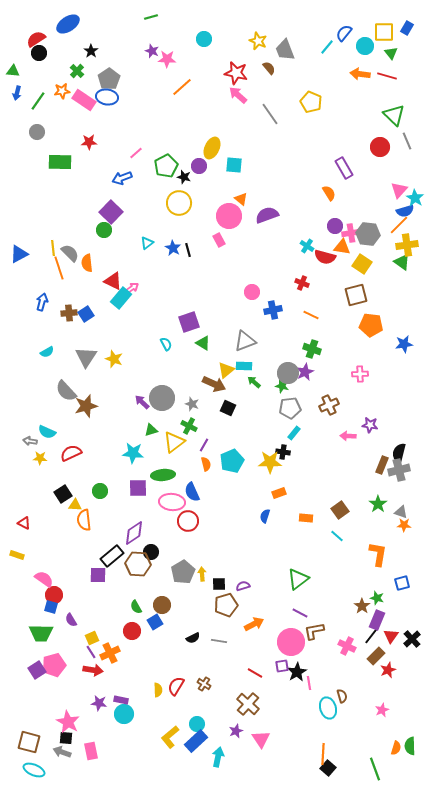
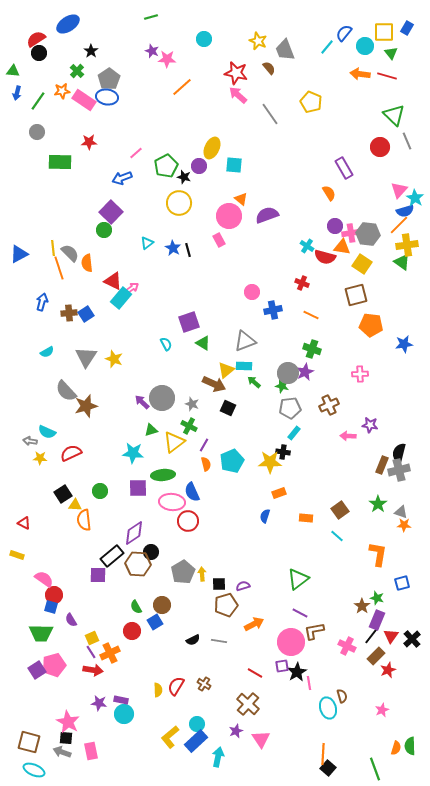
black semicircle at (193, 638): moved 2 px down
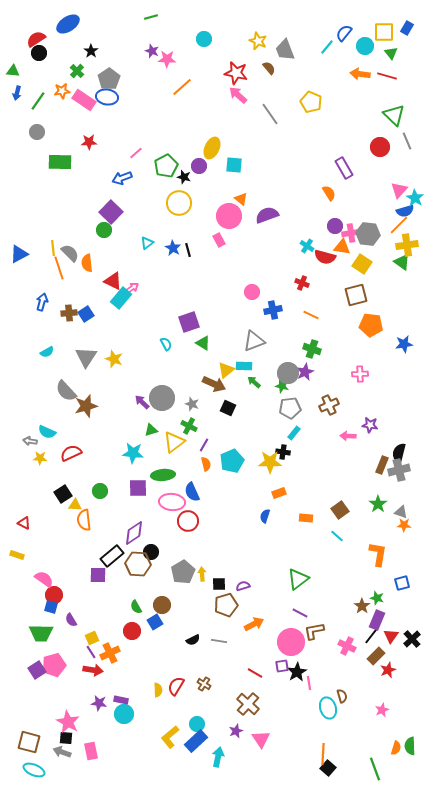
gray triangle at (245, 341): moved 9 px right
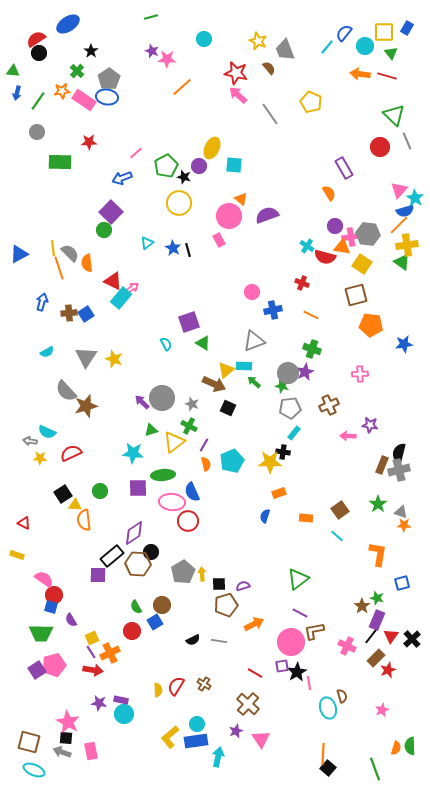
pink cross at (351, 233): moved 4 px down
brown rectangle at (376, 656): moved 2 px down
blue rectangle at (196, 741): rotated 35 degrees clockwise
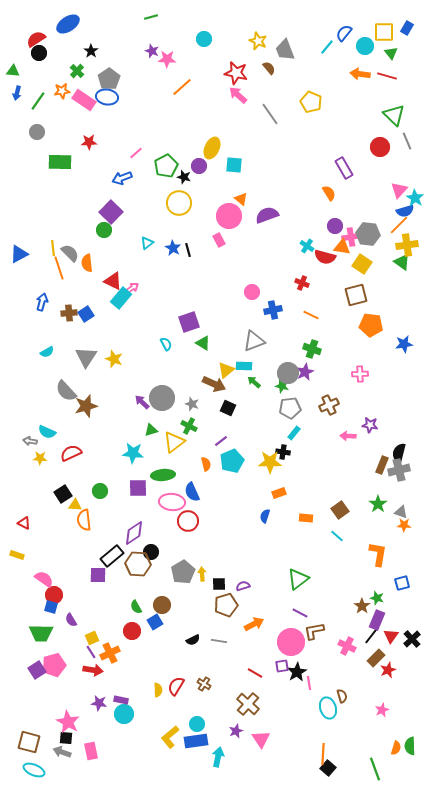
purple line at (204, 445): moved 17 px right, 4 px up; rotated 24 degrees clockwise
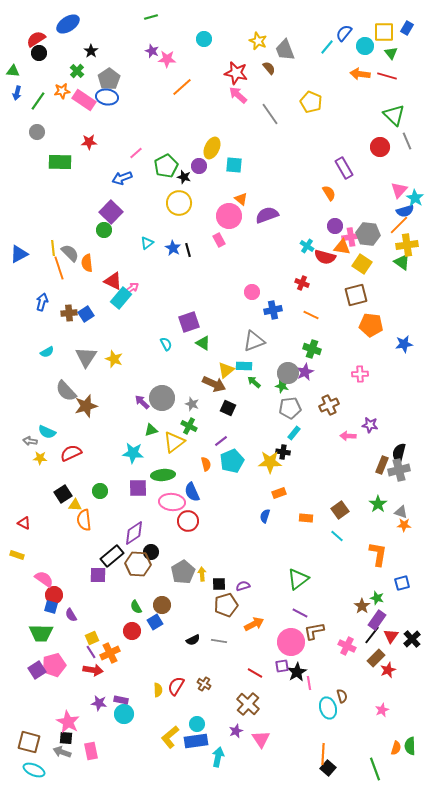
purple semicircle at (71, 620): moved 5 px up
purple rectangle at (377, 620): rotated 12 degrees clockwise
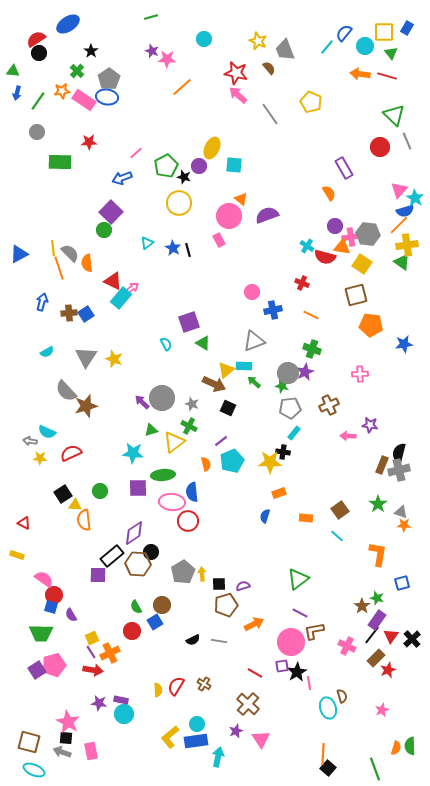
blue semicircle at (192, 492): rotated 18 degrees clockwise
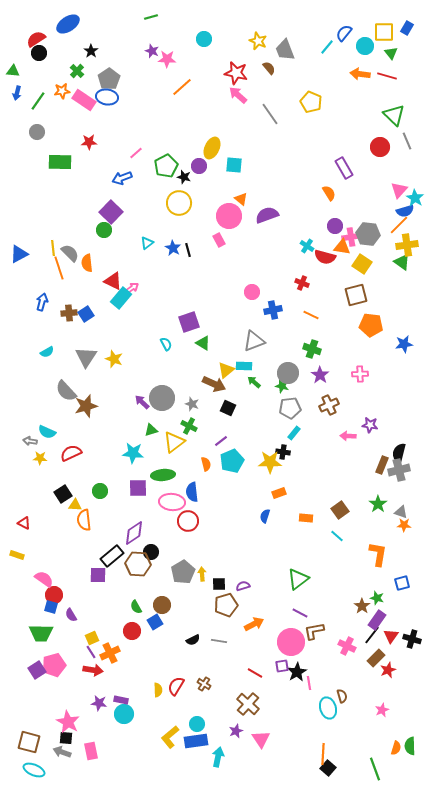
purple star at (305, 372): moved 15 px right, 3 px down; rotated 12 degrees counterclockwise
black cross at (412, 639): rotated 30 degrees counterclockwise
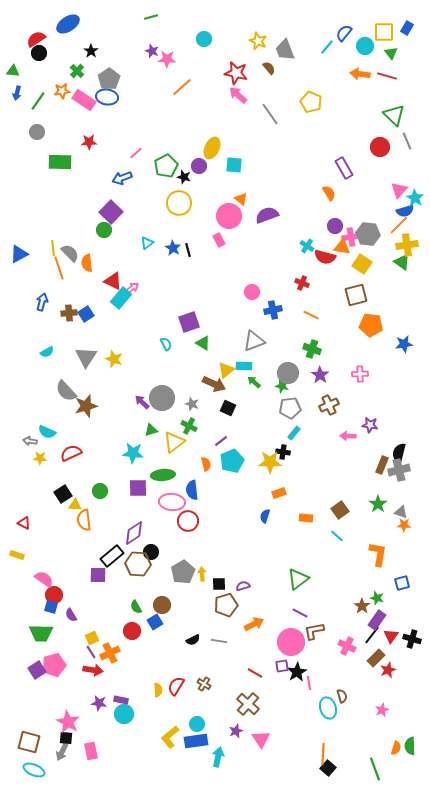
blue semicircle at (192, 492): moved 2 px up
gray arrow at (62, 752): rotated 84 degrees counterclockwise
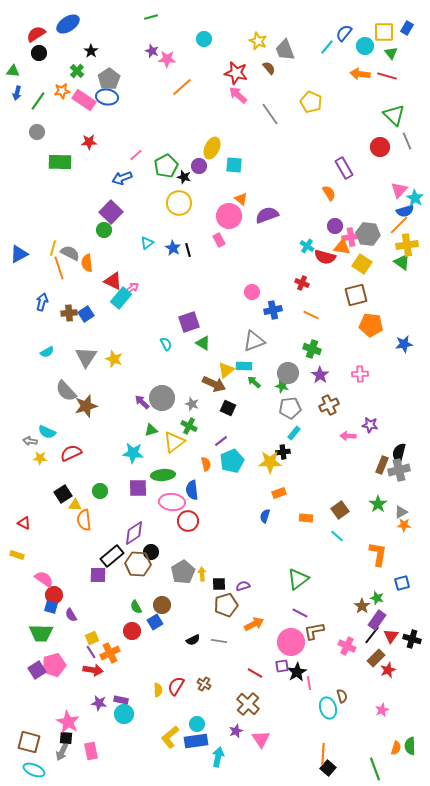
red semicircle at (36, 39): moved 5 px up
pink line at (136, 153): moved 2 px down
yellow line at (53, 248): rotated 21 degrees clockwise
gray semicircle at (70, 253): rotated 18 degrees counterclockwise
black cross at (283, 452): rotated 16 degrees counterclockwise
gray triangle at (401, 512): rotated 48 degrees counterclockwise
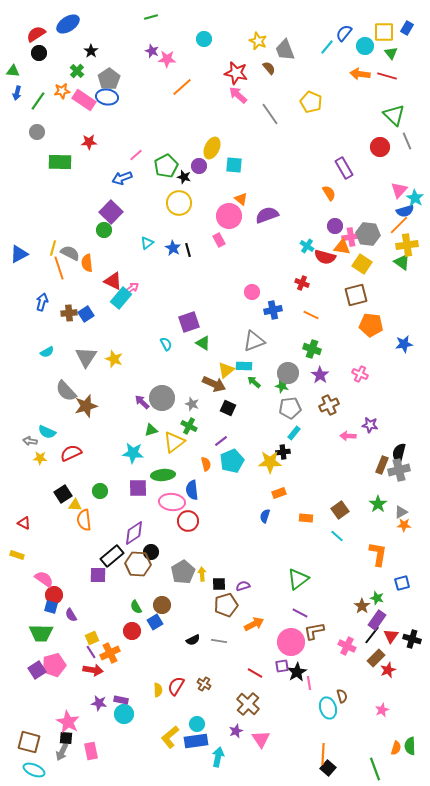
pink cross at (360, 374): rotated 28 degrees clockwise
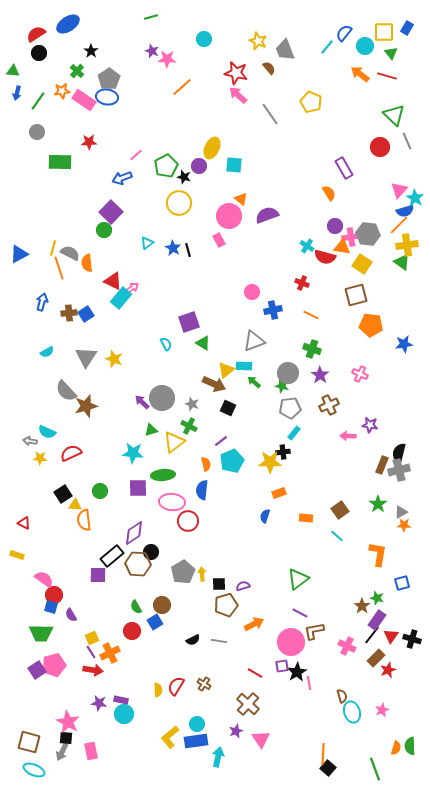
orange arrow at (360, 74): rotated 30 degrees clockwise
blue semicircle at (192, 490): moved 10 px right; rotated 12 degrees clockwise
cyan ellipse at (328, 708): moved 24 px right, 4 px down
